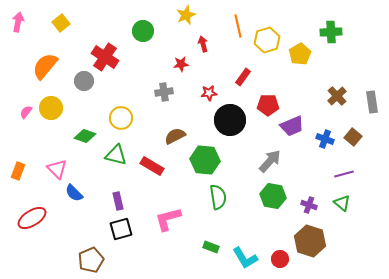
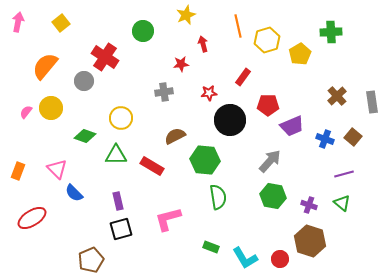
green triangle at (116, 155): rotated 15 degrees counterclockwise
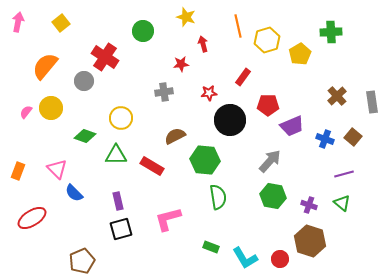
yellow star at (186, 15): moved 2 px down; rotated 30 degrees counterclockwise
brown pentagon at (91, 260): moved 9 px left, 1 px down
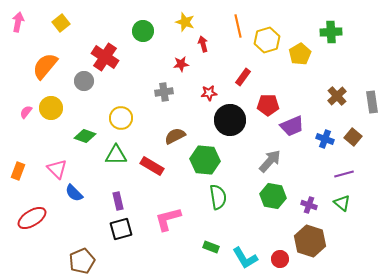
yellow star at (186, 17): moved 1 px left, 5 px down
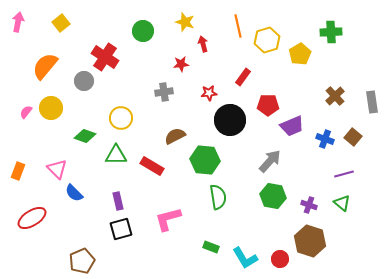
brown cross at (337, 96): moved 2 px left
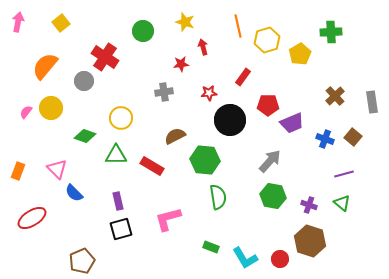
red arrow at (203, 44): moved 3 px down
purple trapezoid at (292, 126): moved 3 px up
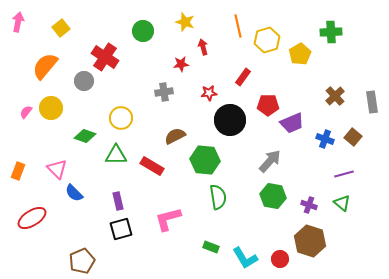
yellow square at (61, 23): moved 5 px down
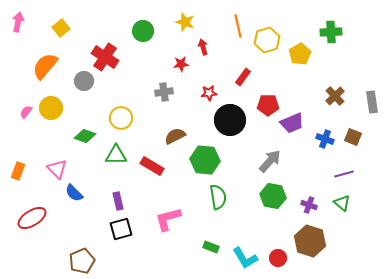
brown square at (353, 137): rotated 18 degrees counterclockwise
red circle at (280, 259): moved 2 px left, 1 px up
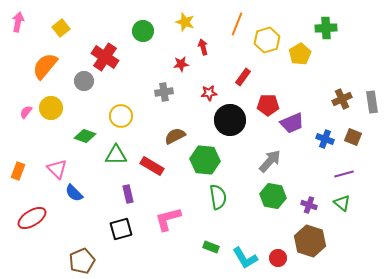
orange line at (238, 26): moved 1 px left, 2 px up; rotated 35 degrees clockwise
green cross at (331, 32): moved 5 px left, 4 px up
brown cross at (335, 96): moved 7 px right, 3 px down; rotated 18 degrees clockwise
yellow circle at (121, 118): moved 2 px up
purple rectangle at (118, 201): moved 10 px right, 7 px up
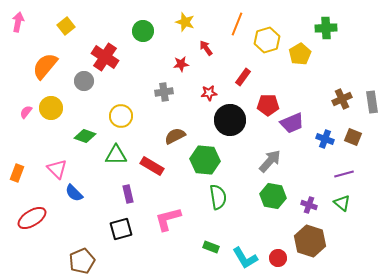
yellow square at (61, 28): moved 5 px right, 2 px up
red arrow at (203, 47): moved 3 px right, 1 px down; rotated 21 degrees counterclockwise
orange rectangle at (18, 171): moved 1 px left, 2 px down
